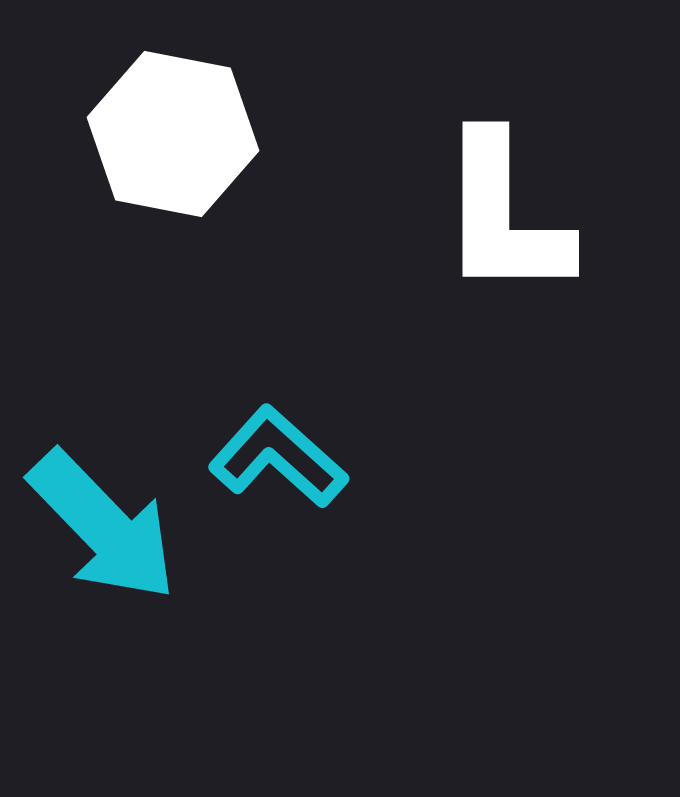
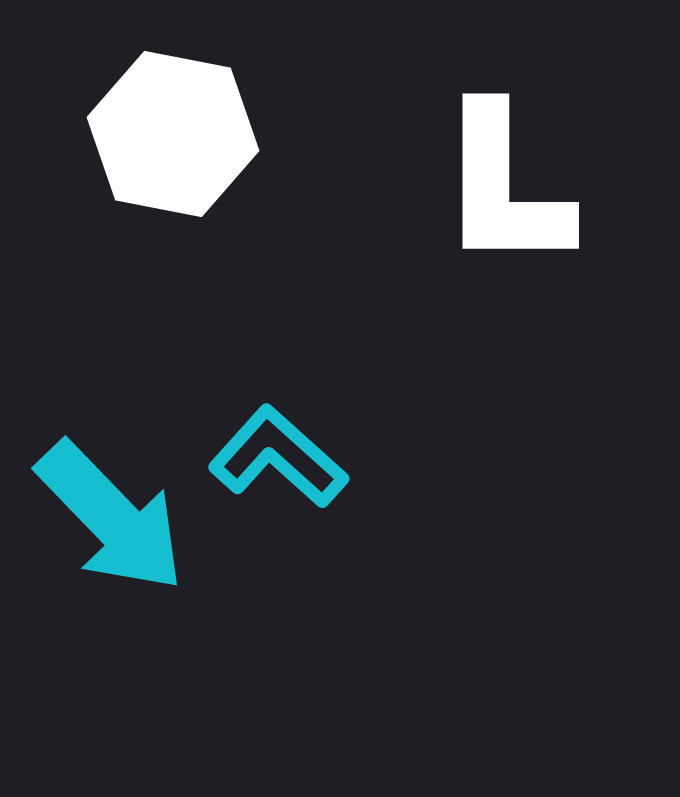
white L-shape: moved 28 px up
cyan arrow: moved 8 px right, 9 px up
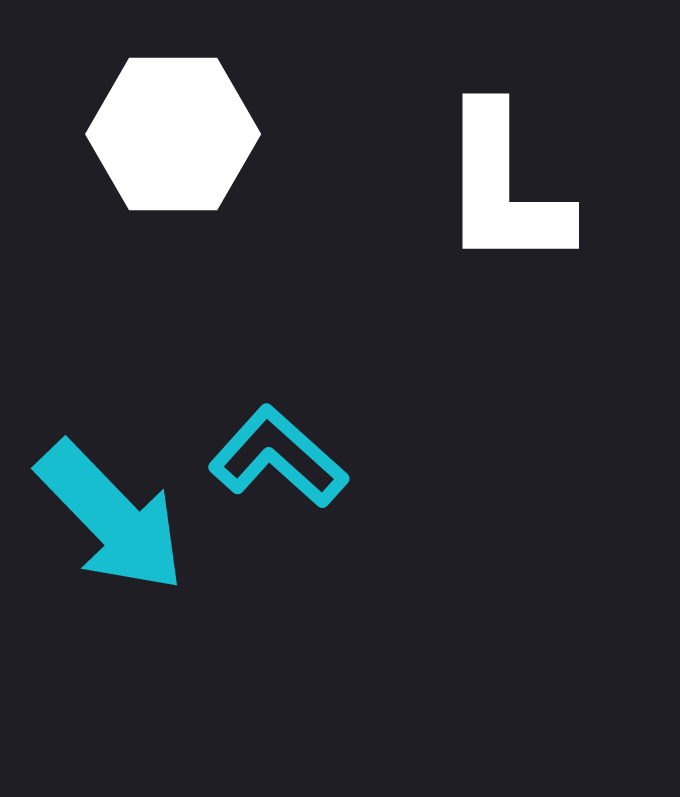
white hexagon: rotated 11 degrees counterclockwise
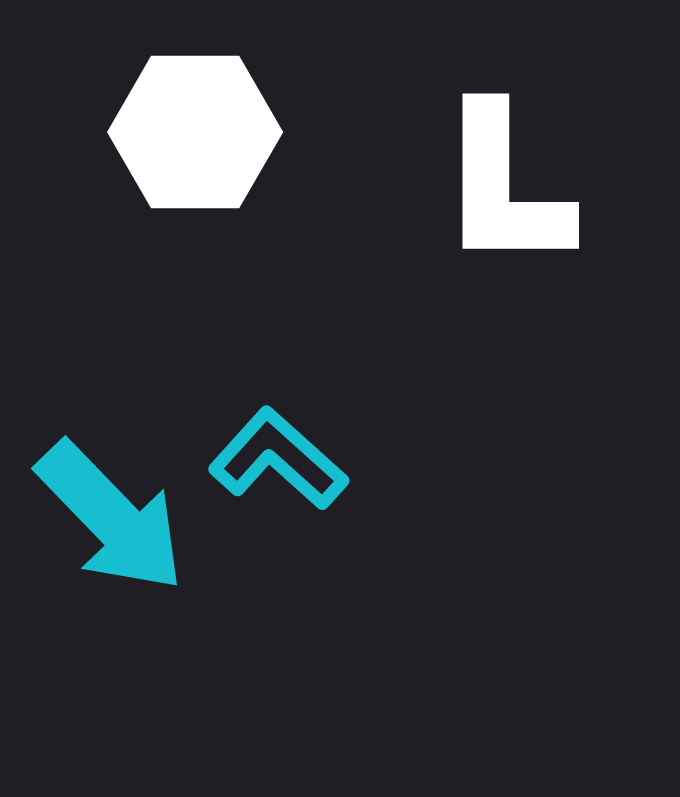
white hexagon: moved 22 px right, 2 px up
cyan L-shape: moved 2 px down
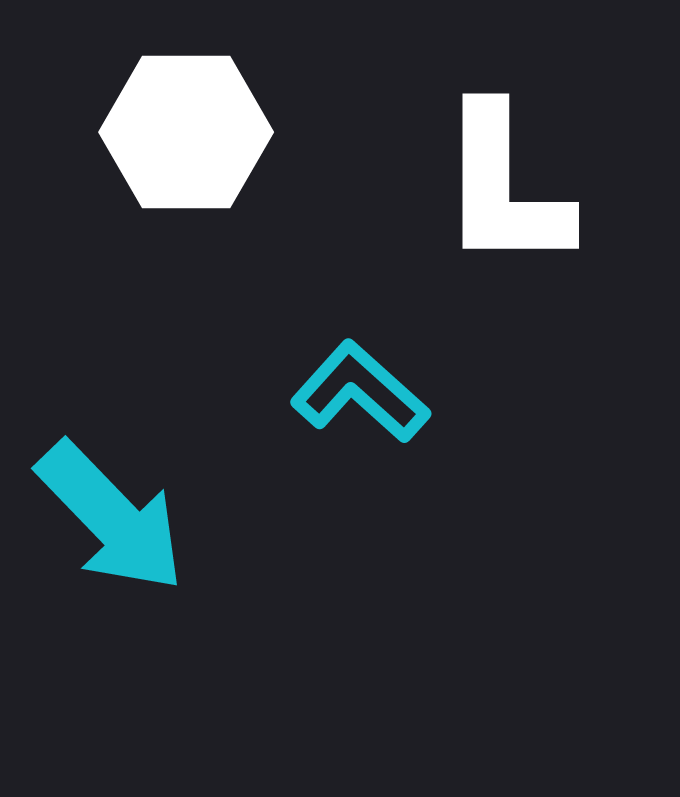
white hexagon: moved 9 px left
cyan L-shape: moved 82 px right, 67 px up
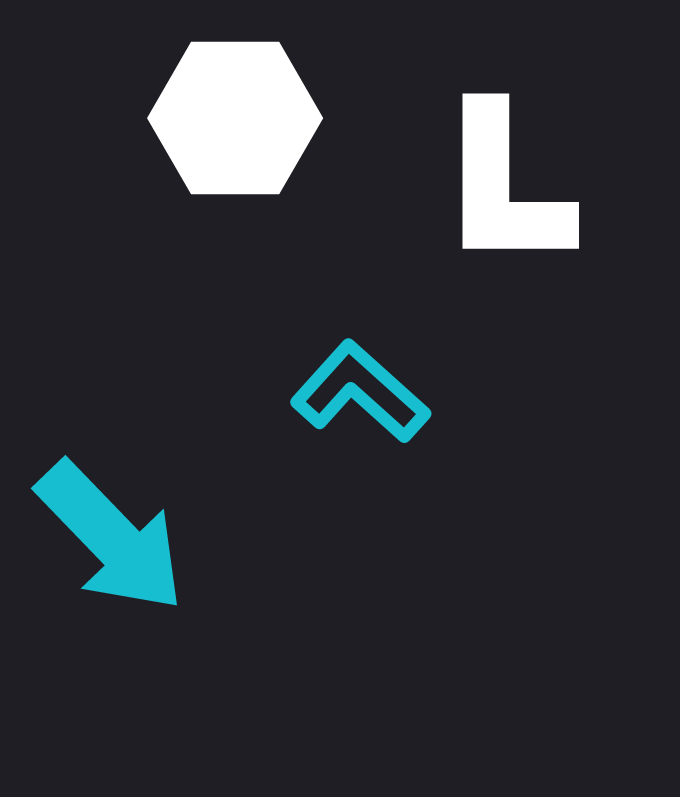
white hexagon: moved 49 px right, 14 px up
cyan arrow: moved 20 px down
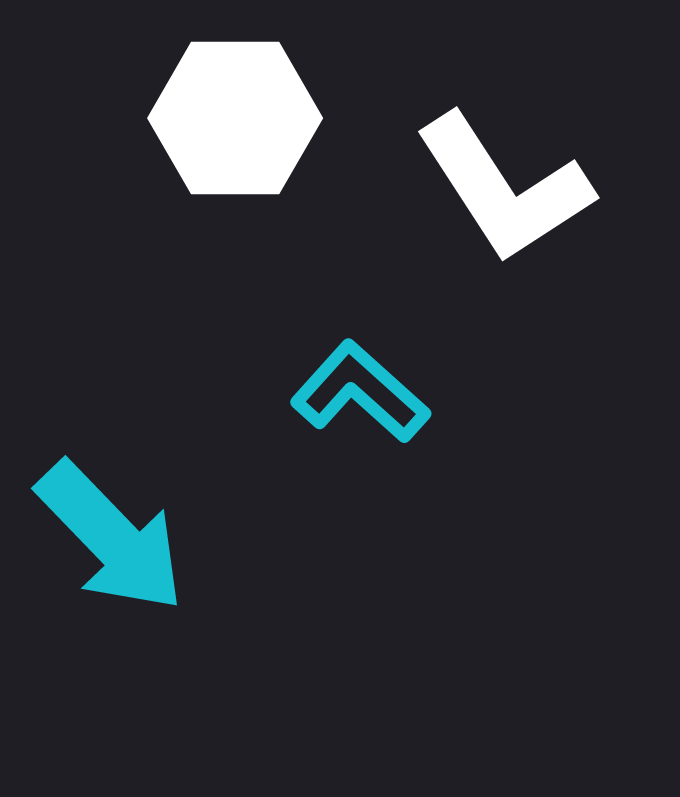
white L-shape: rotated 33 degrees counterclockwise
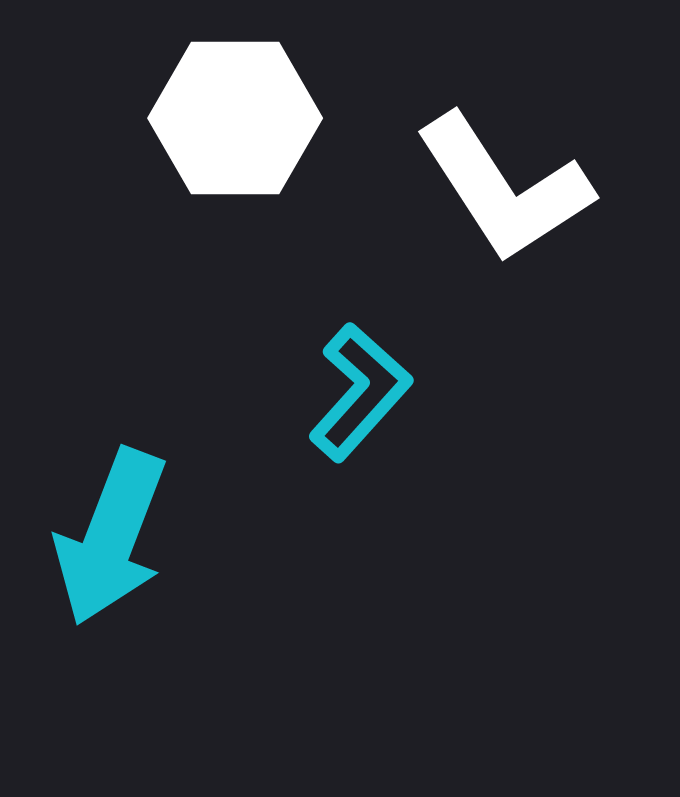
cyan L-shape: rotated 90 degrees clockwise
cyan arrow: rotated 65 degrees clockwise
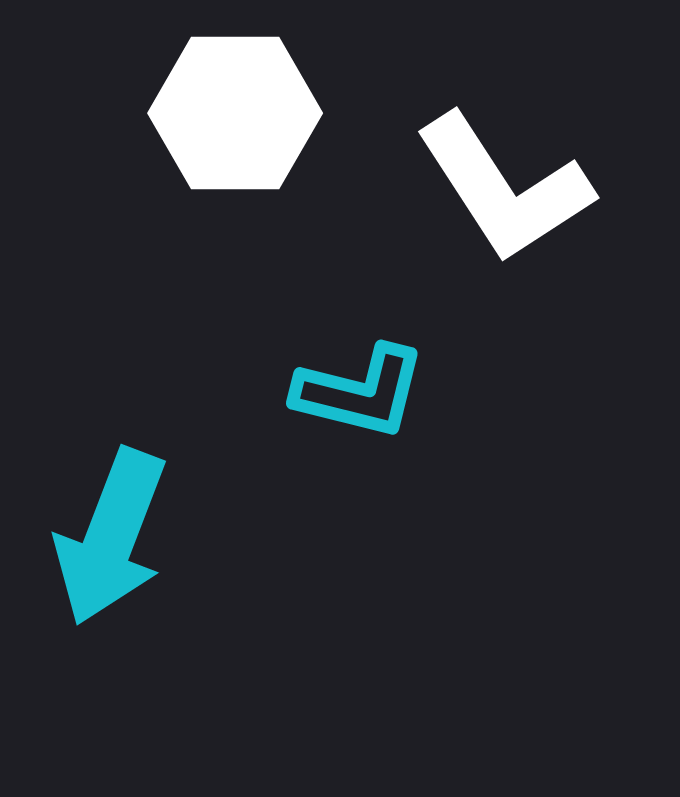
white hexagon: moved 5 px up
cyan L-shape: rotated 62 degrees clockwise
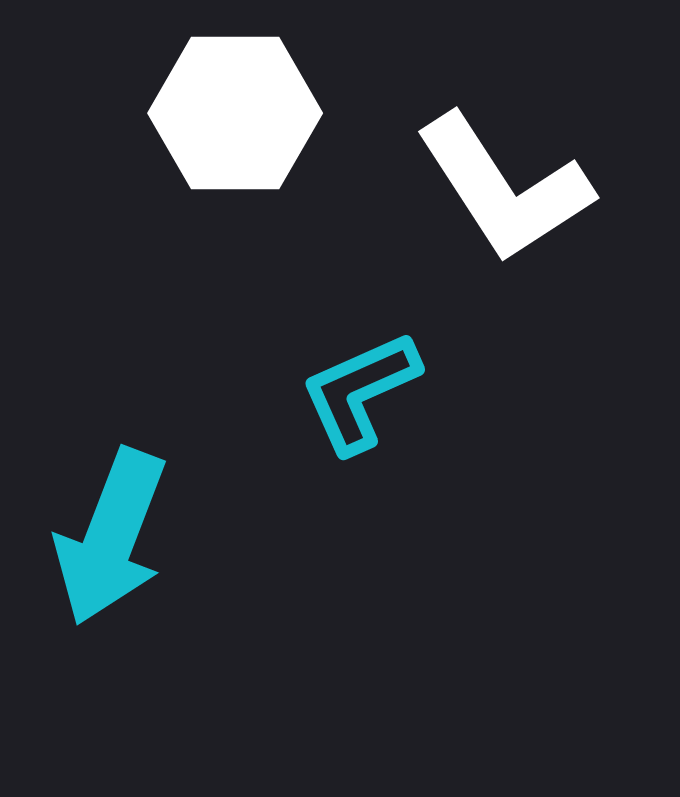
cyan L-shape: rotated 142 degrees clockwise
